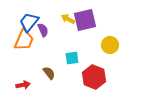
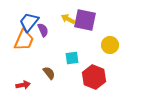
purple square: rotated 25 degrees clockwise
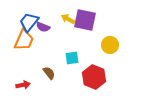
purple semicircle: moved 3 px up; rotated 136 degrees clockwise
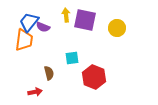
yellow arrow: moved 2 px left, 4 px up; rotated 56 degrees clockwise
orange trapezoid: rotated 15 degrees counterclockwise
yellow circle: moved 7 px right, 17 px up
brown semicircle: rotated 24 degrees clockwise
red arrow: moved 12 px right, 7 px down
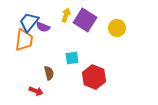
yellow arrow: rotated 24 degrees clockwise
purple square: rotated 20 degrees clockwise
red arrow: moved 1 px right, 1 px up; rotated 32 degrees clockwise
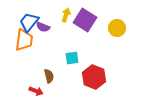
brown semicircle: moved 3 px down
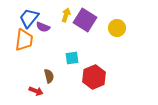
blue trapezoid: moved 4 px up
red hexagon: rotated 15 degrees clockwise
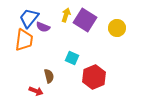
cyan square: rotated 32 degrees clockwise
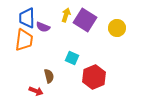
blue trapezoid: moved 2 px left; rotated 40 degrees counterclockwise
